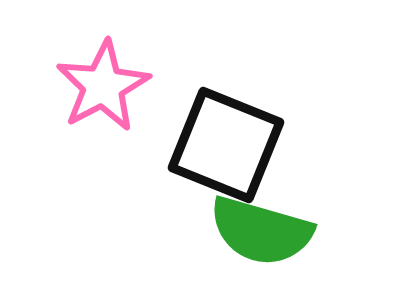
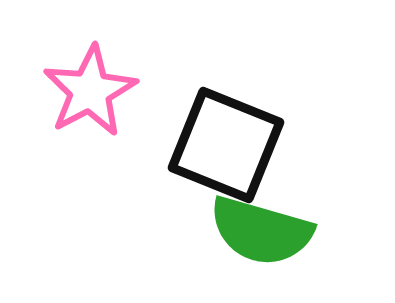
pink star: moved 13 px left, 5 px down
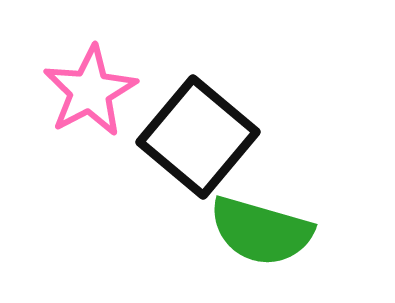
black square: moved 28 px left, 8 px up; rotated 18 degrees clockwise
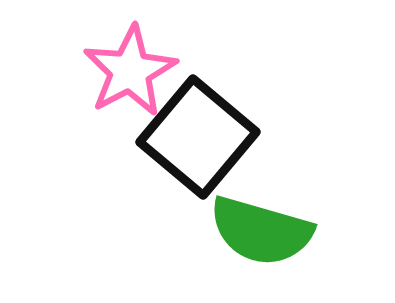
pink star: moved 40 px right, 20 px up
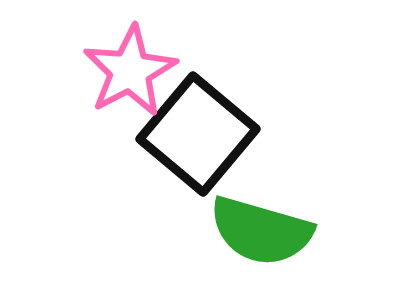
black square: moved 3 px up
